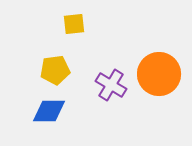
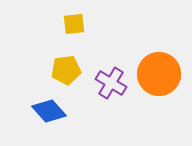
yellow pentagon: moved 11 px right
purple cross: moved 2 px up
blue diamond: rotated 48 degrees clockwise
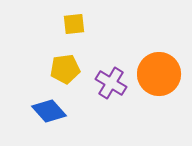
yellow pentagon: moved 1 px left, 1 px up
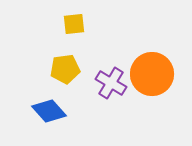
orange circle: moved 7 px left
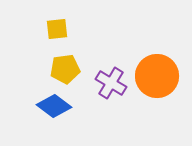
yellow square: moved 17 px left, 5 px down
orange circle: moved 5 px right, 2 px down
blue diamond: moved 5 px right, 5 px up; rotated 12 degrees counterclockwise
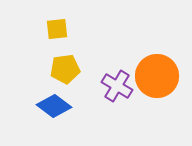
purple cross: moved 6 px right, 3 px down
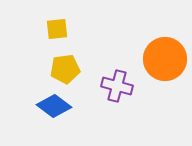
orange circle: moved 8 px right, 17 px up
purple cross: rotated 16 degrees counterclockwise
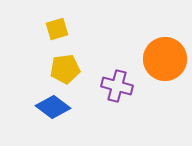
yellow square: rotated 10 degrees counterclockwise
blue diamond: moved 1 px left, 1 px down
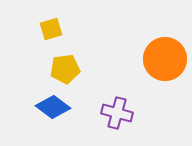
yellow square: moved 6 px left
purple cross: moved 27 px down
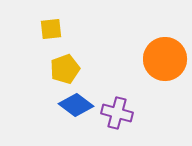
yellow square: rotated 10 degrees clockwise
yellow pentagon: rotated 12 degrees counterclockwise
blue diamond: moved 23 px right, 2 px up
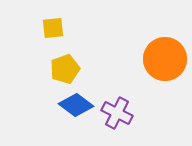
yellow square: moved 2 px right, 1 px up
purple cross: rotated 12 degrees clockwise
